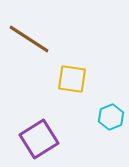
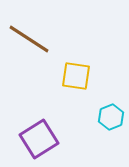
yellow square: moved 4 px right, 3 px up
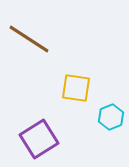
yellow square: moved 12 px down
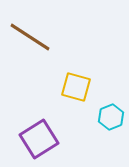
brown line: moved 1 px right, 2 px up
yellow square: moved 1 px up; rotated 8 degrees clockwise
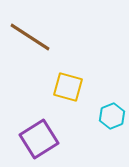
yellow square: moved 8 px left
cyan hexagon: moved 1 px right, 1 px up
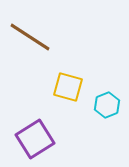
cyan hexagon: moved 5 px left, 11 px up
purple square: moved 4 px left
